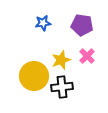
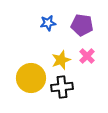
blue star: moved 5 px right
yellow circle: moved 3 px left, 2 px down
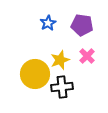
blue star: rotated 21 degrees counterclockwise
yellow star: moved 1 px left
yellow circle: moved 4 px right, 4 px up
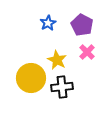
purple pentagon: rotated 20 degrees clockwise
pink cross: moved 4 px up
yellow star: moved 3 px left; rotated 24 degrees counterclockwise
yellow circle: moved 4 px left, 4 px down
